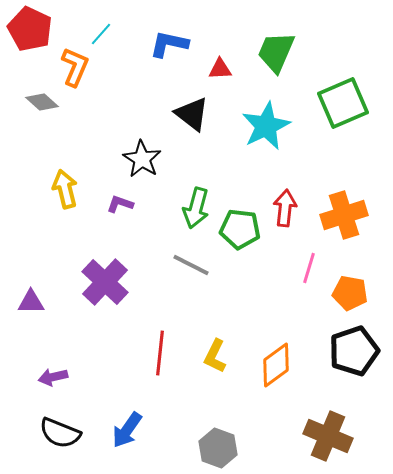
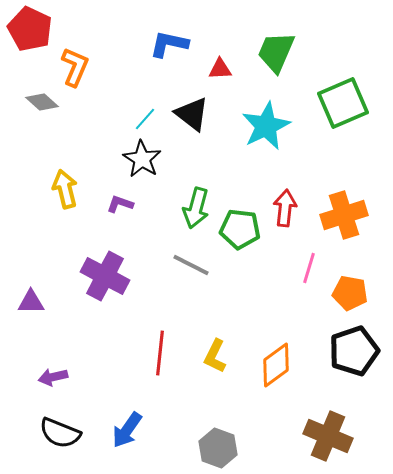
cyan line: moved 44 px right, 85 px down
purple cross: moved 6 px up; rotated 15 degrees counterclockwise
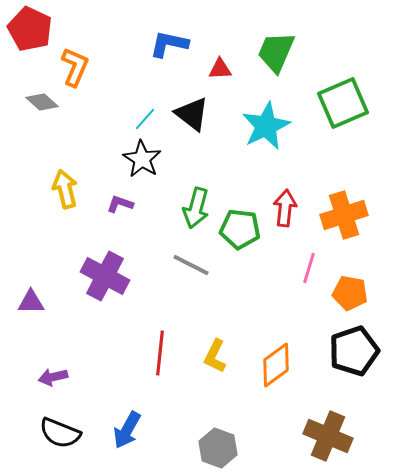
blue arrow: rotated 6 degrees counterclockwise
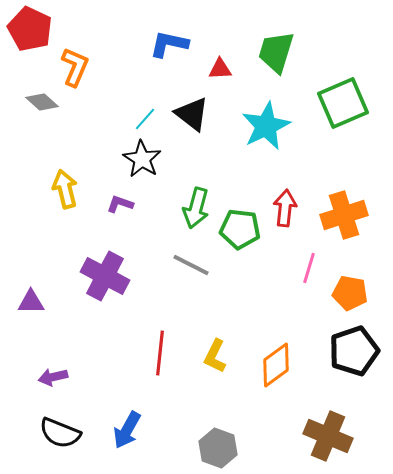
green trapezoid: rotated 6 degrees counterclockwise
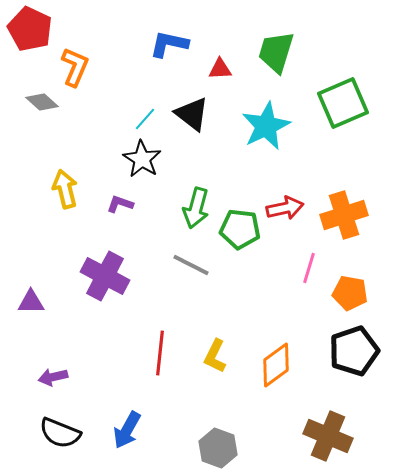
red arrow: rotated 72 degrees clockwise
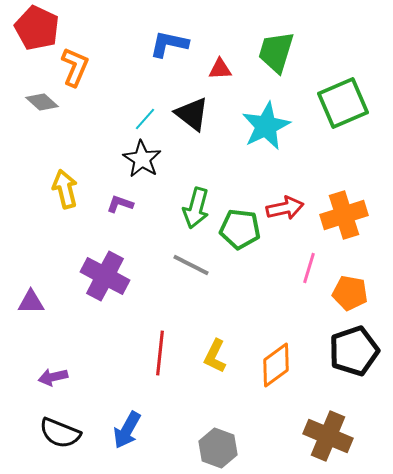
red pentagon: moved 7 px right, 1 px up
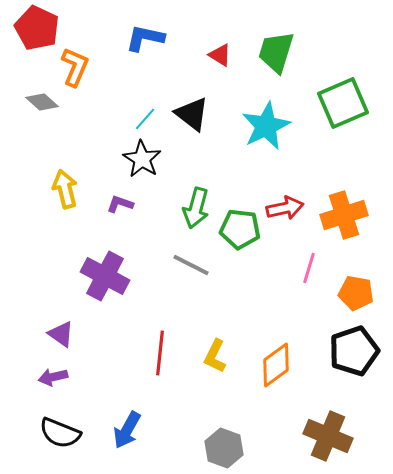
blue L-shape: moved 24 px left, 6 px up
red triangle: moved 14 px up; rotated 35 degrees clockwise
orange pentagon: moved 6 px right
purple triangle: moved 30 px right, 32 px down; rotated 36 degrees clockwise
gray hexagon: moved 6 px right
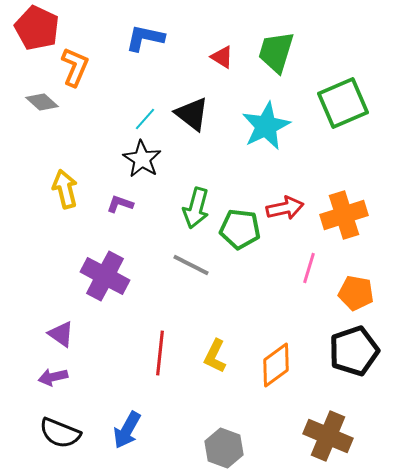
red triangle: moved 2 px right, 2 px down
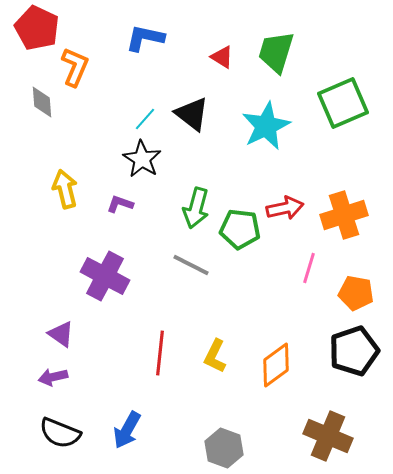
gray diamond: rotated 44 degrees clockwise
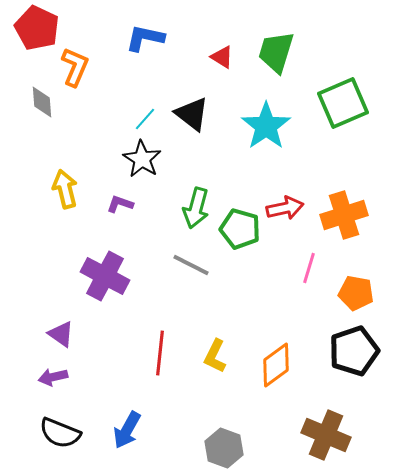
cyan star: rotated 9 degrees counterclockwise
green pentagon: rotated 9 degrees clockwise
brown cross: moved 2 px left, 1 px up
